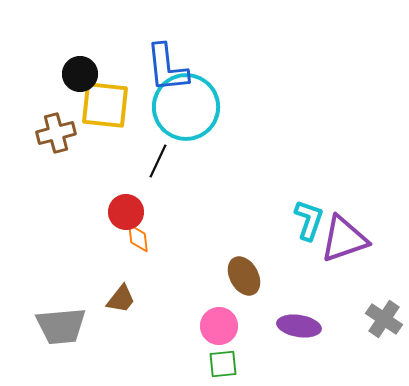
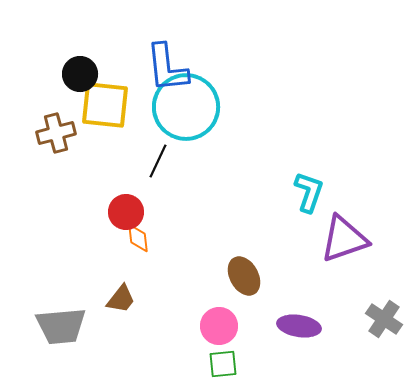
cyan L-shape: moved 28 px up
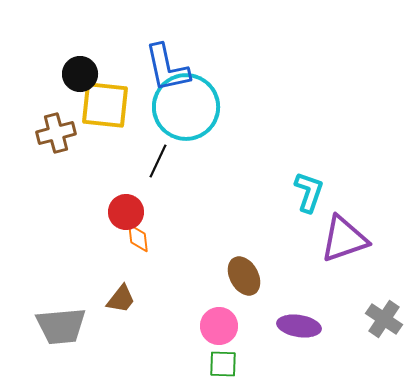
blue L-shape: rotated 6 degrees counterclockwise
green square: rotated 8 degrees clockwise
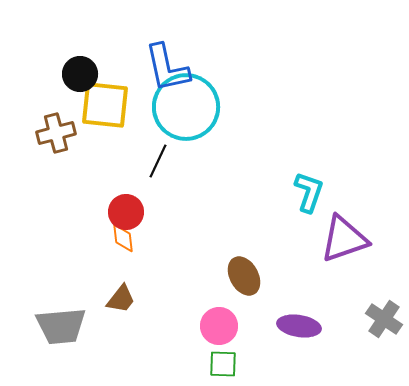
orange diamond: moved 15 px left
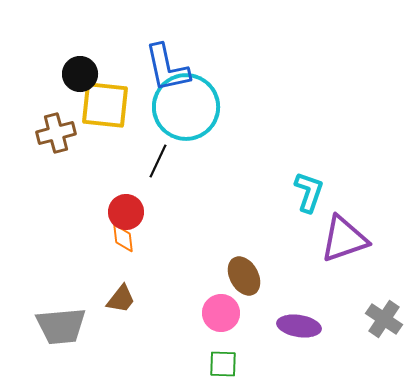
pink circle: moved 2 px right, 13 px up
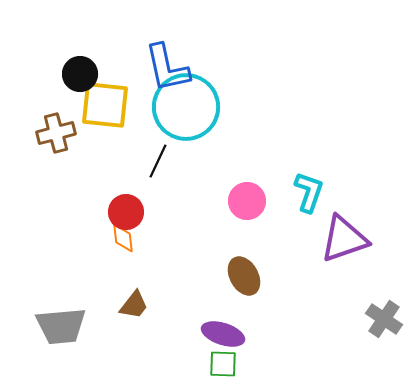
brown trapezoid: moved 13 px right, 6 px down
pink circle: moved 26 px right, 112 px up
purple ellipse: moved 76 px left, 8 px down; rotated 9 degrees clockwise
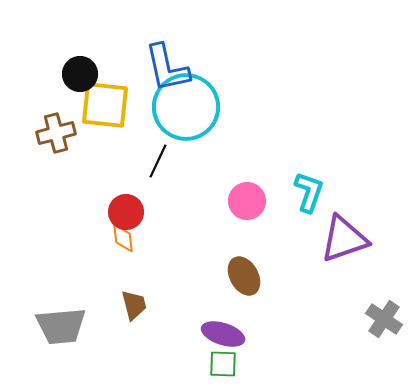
brown trapezoid: rotated 52 degrees counterclockwise
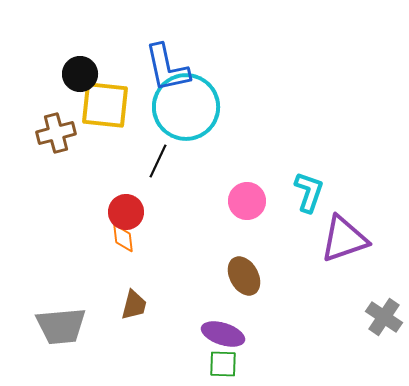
brown trapezoid: rotated 28 degrees clockwise
gray cross: moved 2 px up
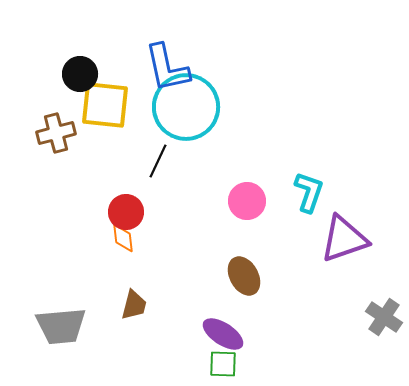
purple ellipse: rotated 15 degrees clockwise
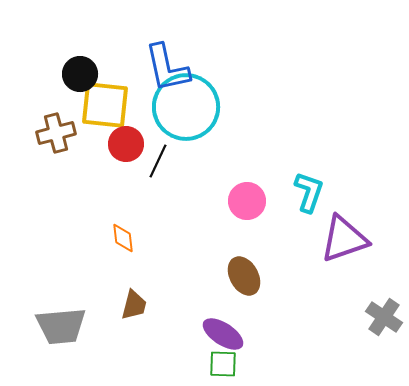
red circle: moved 68 px up
